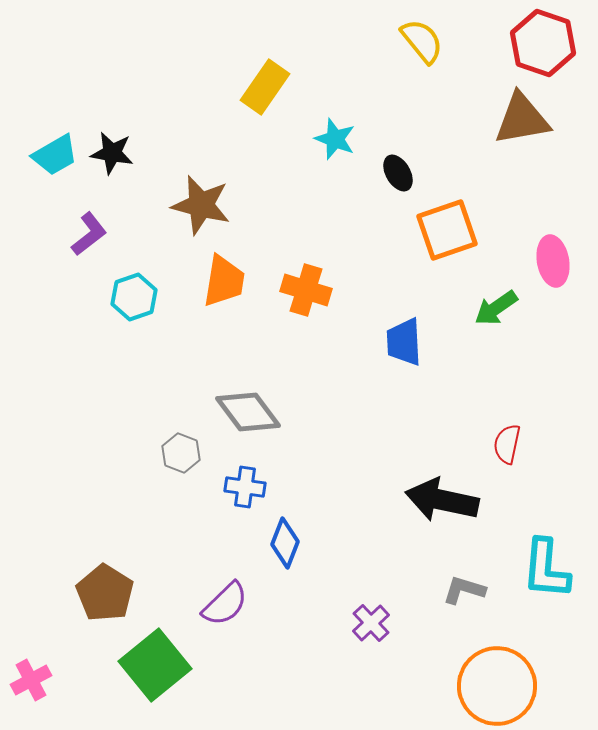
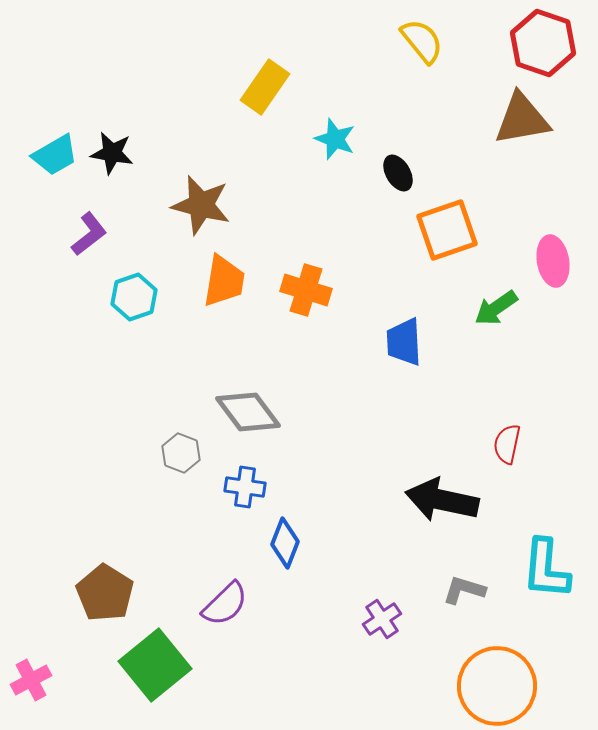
purple cross: moved 11 px right, 4 px up; rotated 9 degrees clockwise
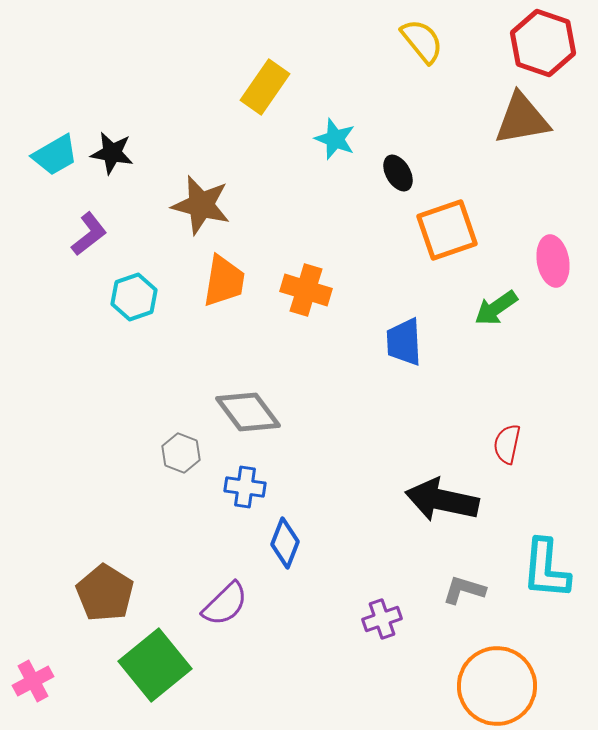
purple cross: rotated 15 degrees clockwise
pink cross: moved 2 px right, 1 px down
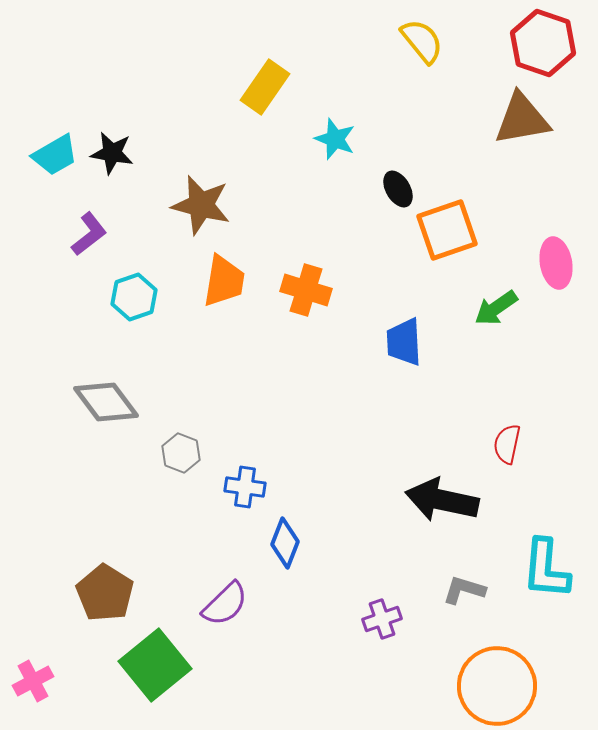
black ellipse: moved 16 px down
pink ellipse: moved 3 px right, 2 px down
gray diamond: moved 142 px left, 10 px up
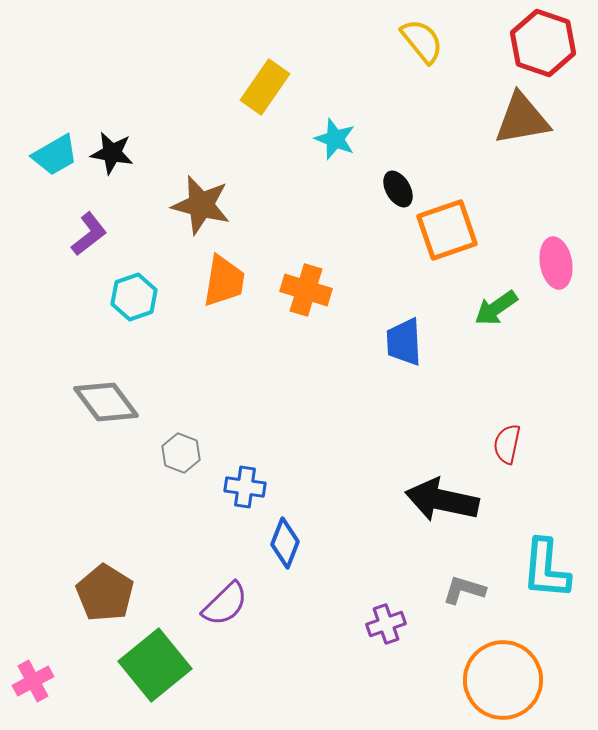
purple cross: moved 4 px right, 5 px down
orange circle: moved 6 px right, 6 px up
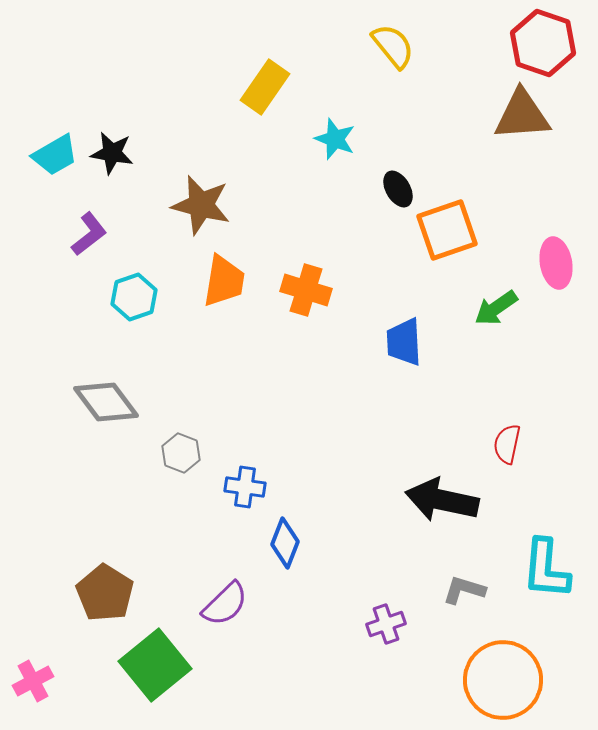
yellow semicircle: moved 29 px left, 5 px down
brown triangle: moved 4 px up; rotated 6 degrees clockwise
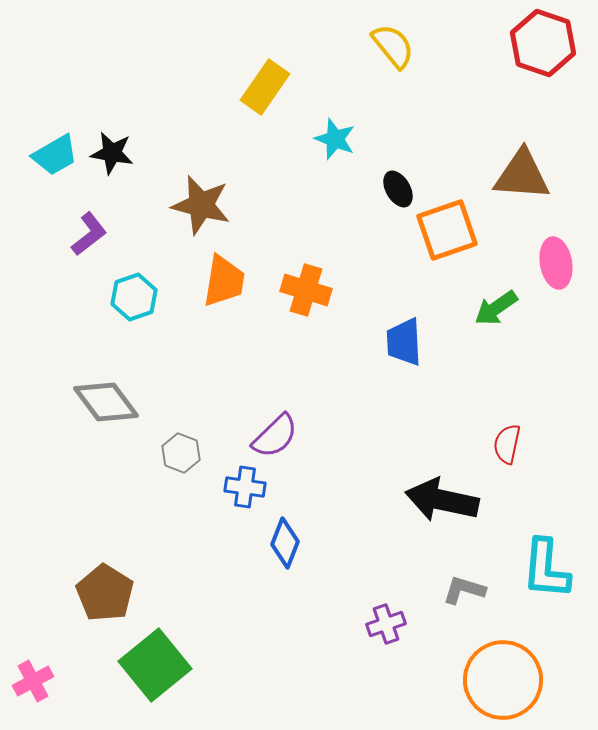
brown triangle: moved 60 px down; rotated 8 degrees clockwise
purple semicircle: moved 50 px right, 168 px up
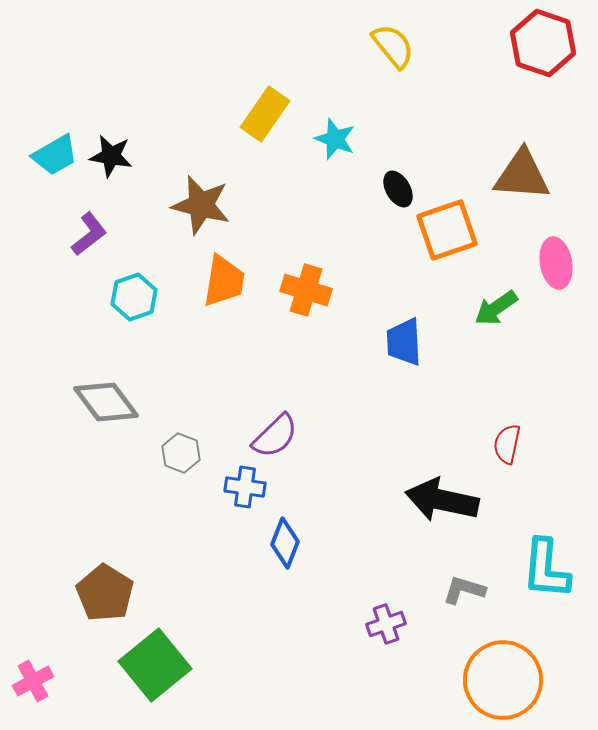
yellow rectangle: moved 27 px down
black star: moved 1 px left, 3 px down
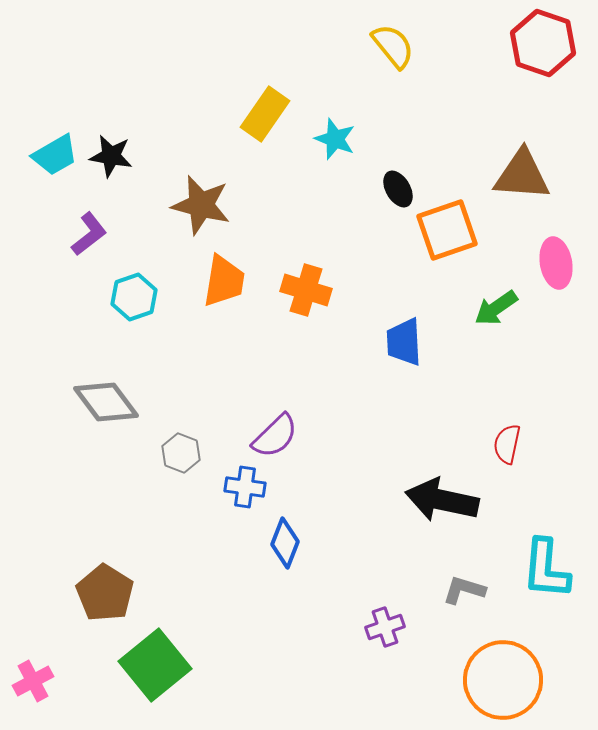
purple cross: moved 1 px left, 3 px down
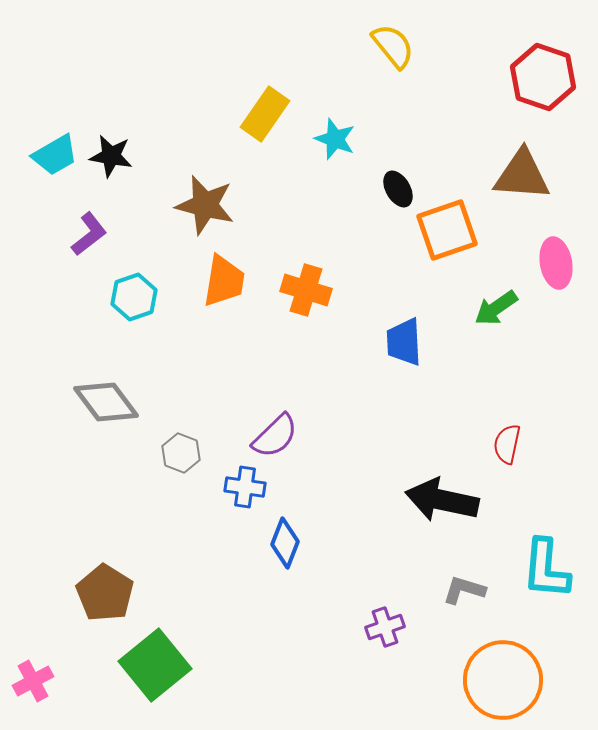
red hexagon: moved 34 px down
brown star: moved 4 px right
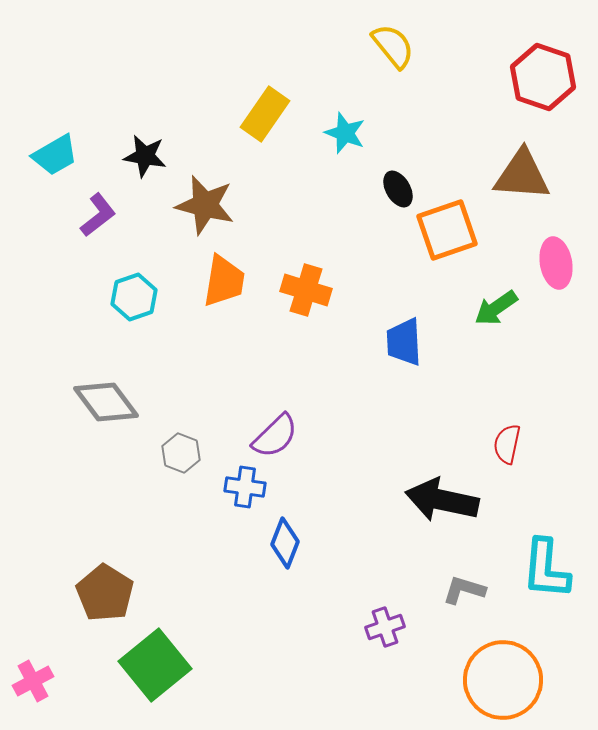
cyan star: moved 10 px right, 6 px up
black star: moved 34 px right
purple L-shape: moved 9 px right, 19 px up
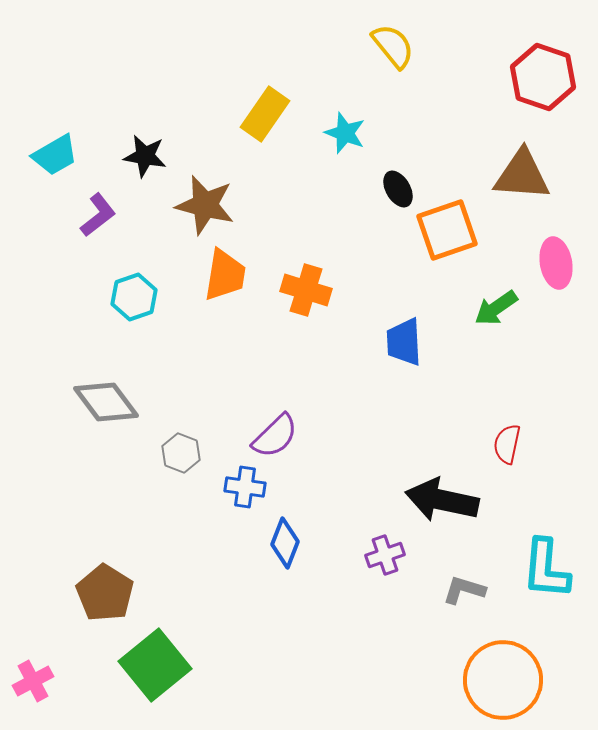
orange trapezoid: moved 1 px right, 6 px up
purple cross: moved 72 px up
